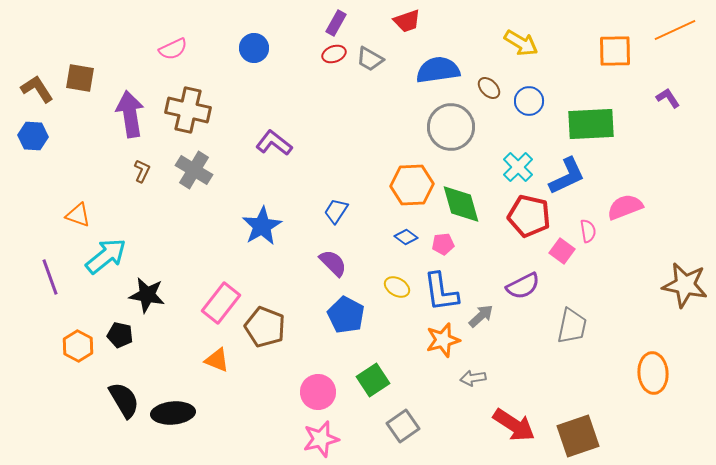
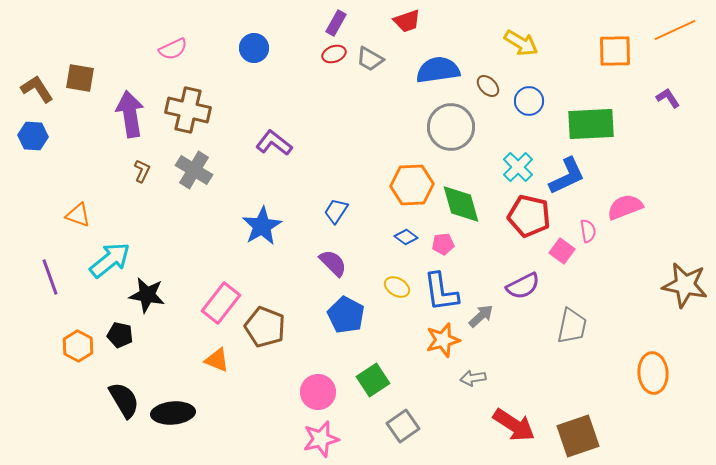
brown ellipse at (489, 88): moved 1 px left, 2 px up
cyan arrow at (106, 256): moved 4 px right, 4 px down
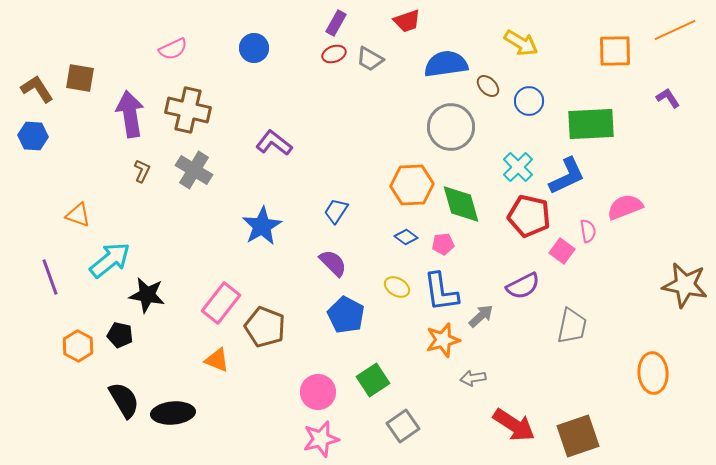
blue semicircle at (438, 70): moved 8 px right, 6 px up
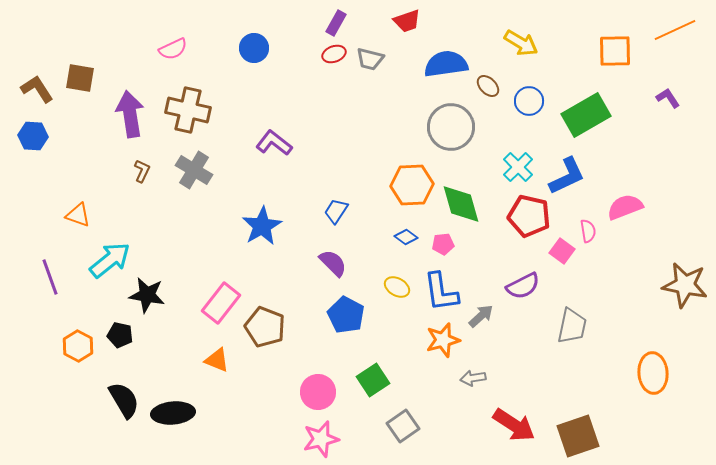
gray trapezoid at (370, 59): rotated 16 degrees counterclockwise
green rectangle at (591, 124): moved 5 px left, 9 px up; rotated 27 degrees counterclockwise
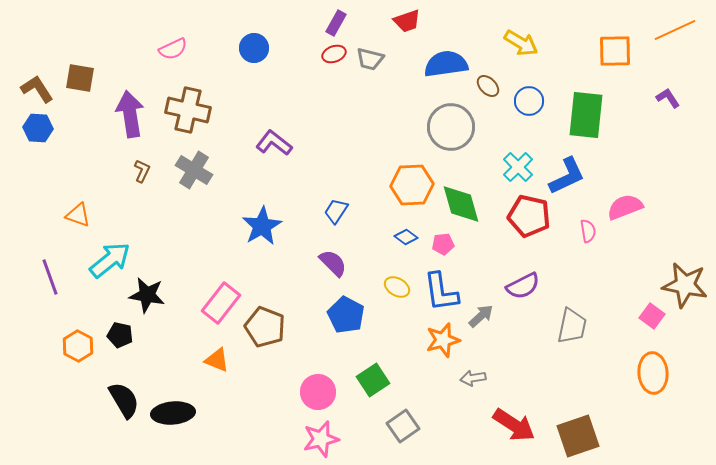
green rectangle at (586, 115): rotated 54 degrees counterclockwise
blue hexagon at (33, 136): moved 5 px right, 8 px up
pink square at (562, 251): moved 90 px right, 65 px down
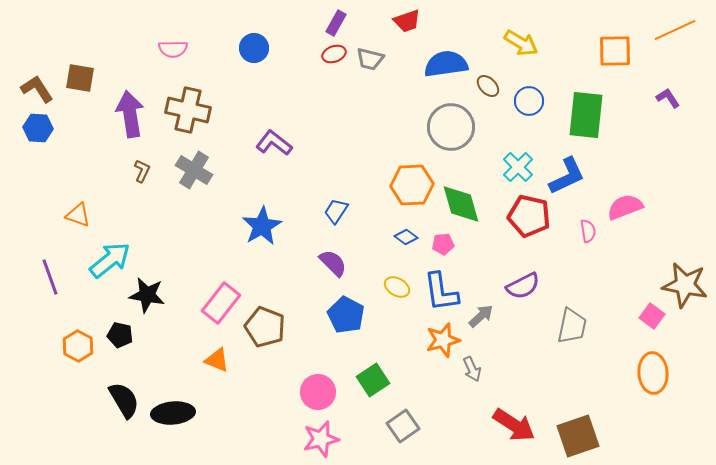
pink semicircle at (173, 49): rotated 24 degrees clockwise
gray arrow at (473, 378): moved 1 px left, 9 px up; rotated 105 degrees counterclockwise
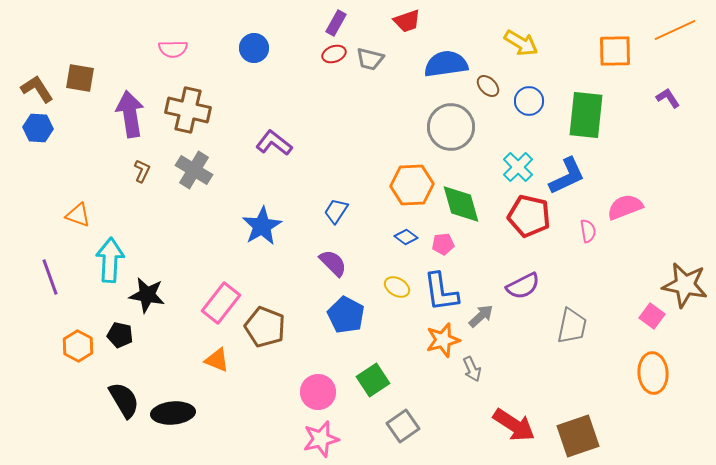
cyan arrow at (110, 260): rotated 48 degrees counterclockwise
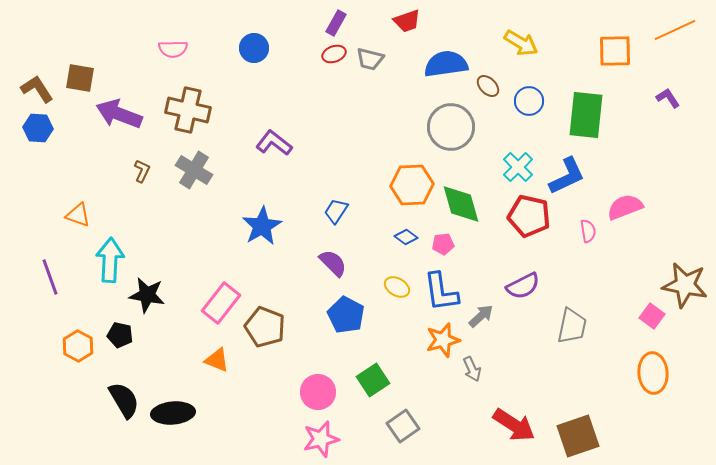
purple arrow at (130, 114): moved 11 px left; rotated 60 degrees counterclockwise
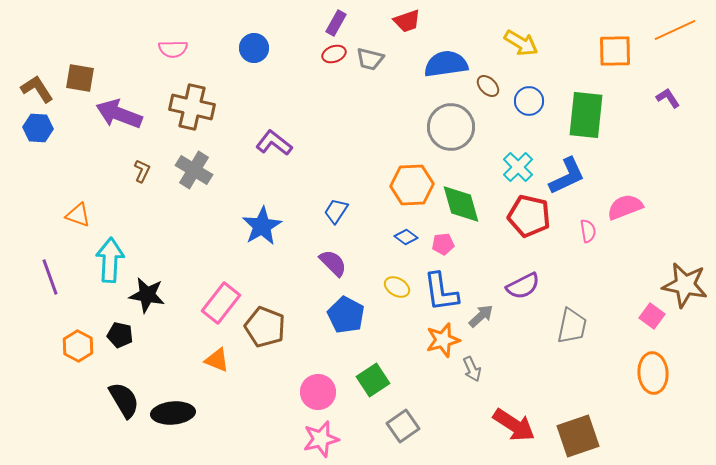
brown cross at (188, 110): moved 4 px right, 3 px up
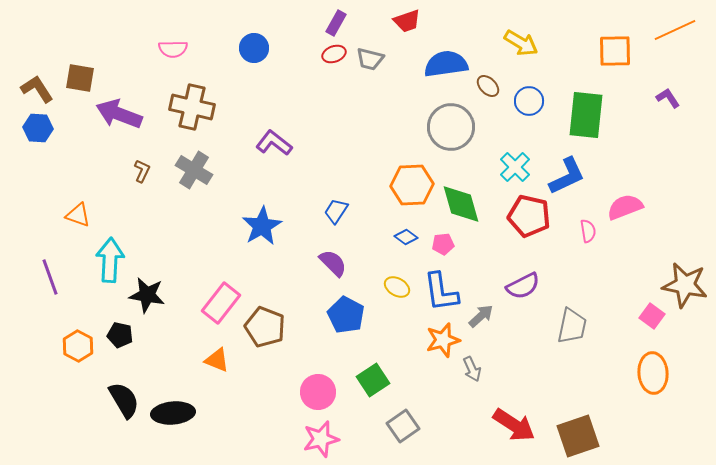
cyan cross at (518, 167): moved 3 px left
